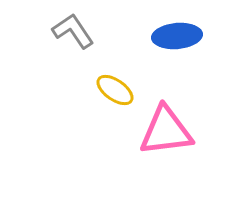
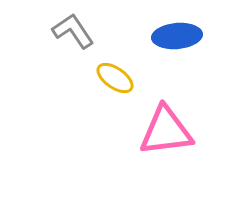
yellow ellipse: moved 12 px up
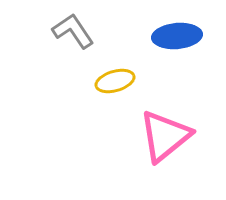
yellow ellipse: moved 3 px down; rotated 51 degrees counterclockwise
pink triangle: moved 1 px left, 5 px down; rotated 32 degrees counterclockwise
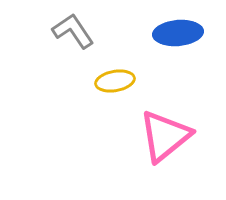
blue ellipse: moved 1 px right, 3 px up
yellow ellipse: rotated 6 degrees clockwise
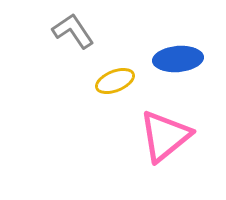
blue ellipse: moved 26 px down
yellow ellipse: rotated 12 degrees counterclockwise
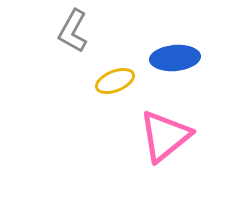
gray L-shape: rotated 117 degrees counterclockwise
blue ellipse: moved 3 px left, 1 px up
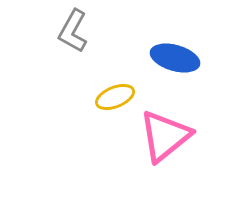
blue ellipse: rotated 21 degrees clockwise
yellow ellipse: moved 16 px down
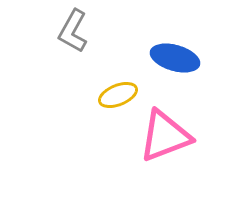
yellow ellipse: moved 3 px right, 2 px up
pink triangle: rotated 18 degrees clockwise
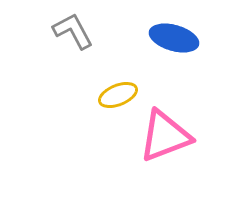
gray L-shape: rotated 123 degrees clockwise
blue ellipse: moved 1 px left, 20 px up
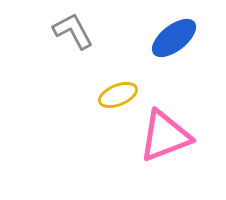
blue ellipse: rotated 54 degrees counterclockwise
